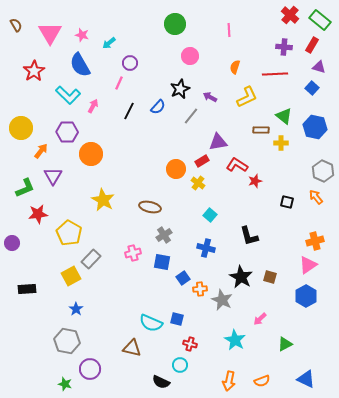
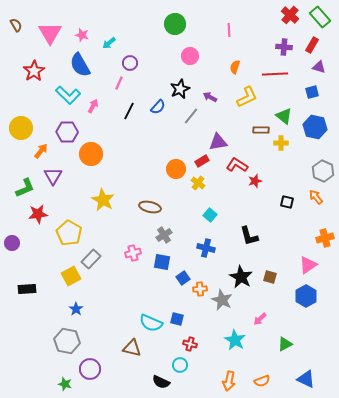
green rectangle at (320, 20): moved 3 px up; rotated 10 degrees clockwise
blue square at (312, 88): moved 4 px down; rotated 32 degrees clockwise
orange cross at (315, 241): moved 10 px right, 3 px up
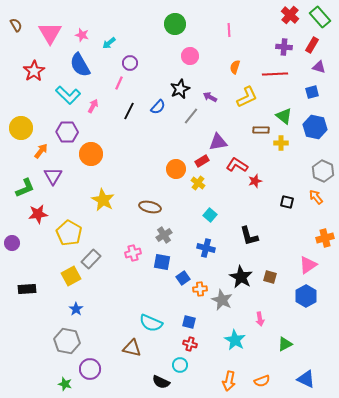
blue square at (177, 319): moved 12 px right, 3 px down
pink arrow at (260, 319): rotated 56 degrees counterclockwise
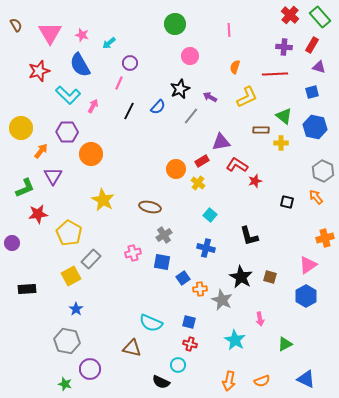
red star at (34, 71): moved 5 px right; rotated 15 degrees clockwise
purple triangle at (218, 142): moved 3 px right
cyan circle at (180, 365): moved 2 px left
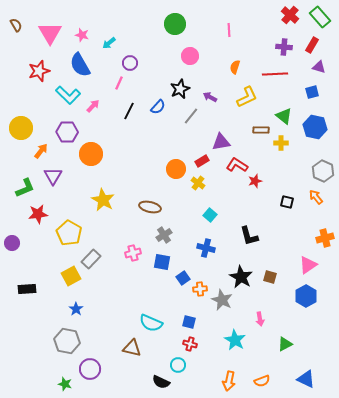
pink arrow at (93, 106): rotated 16 degrees clockwise
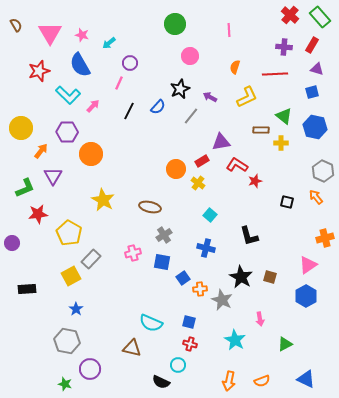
purple triangle at (319, 67): moved 2 px left, 2 px down
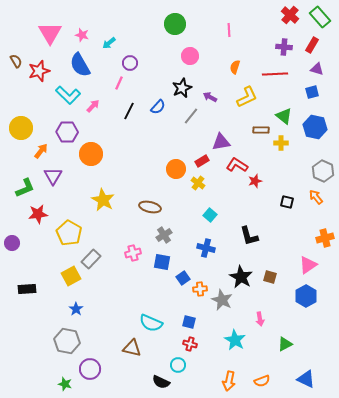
brown semicircle at (16, 25): moved 36 px down
black star at (180, 89): moved 2 px right, 1 px up
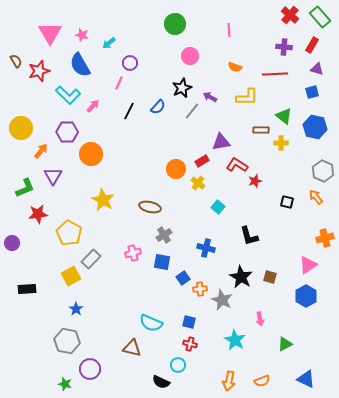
orange semicircle at (235, 67): rotated 88 degrees counterclockwise
yellow L-shape at (247, 97): rotated 25 degrees clockwise
gray line at (191, 116): moved 1 px right, 5 px up
cyan square at (210, 215): moved 8 px right, 8 px up
